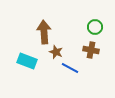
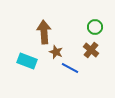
brown cross: rotated 28 degrees clockwise
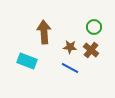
green circle: moved 1 px left
brown star: moved 14 px right, 5 px up; rotated 16 degrees counterclockwise
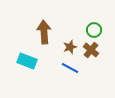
green circle: moved 3 px down
brown star: rotated 24 degrees counterclockwise
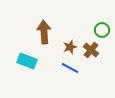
green circle: moved 8 px right
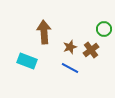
green circle: moved 2 px right, 1 px up
brown cross: rotated 14 degrees clockwise
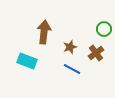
brown arrow: rotated 10 degrees clockwise
brown cross: moved 5 px right, 3 px down
blue line: moved 2 px right, 1 px down
